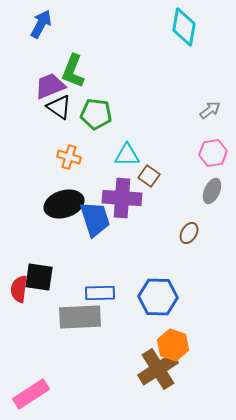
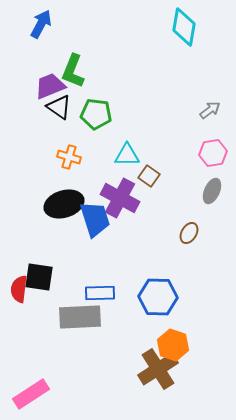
purple cross: moved 2 px left; rotated 24 degrees clockwise
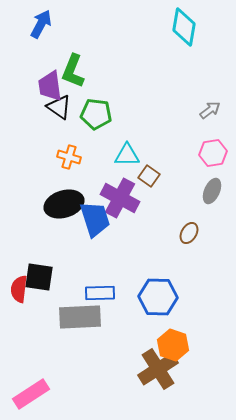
purple trapezoid: rotated 76 degrees counterclockwise
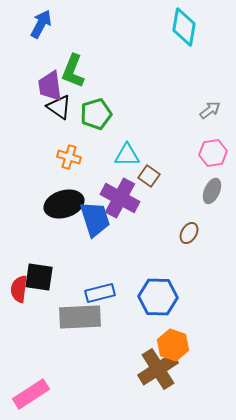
green pentagon: rotated 24 degrees counterclockwise
blue rectangle: rotated 12 degrees counterclockwise
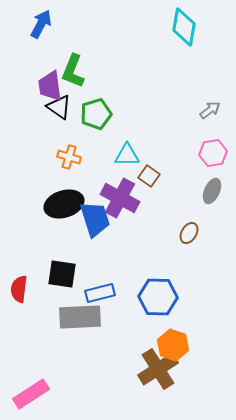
black square: moved 23 px right, 3 px up
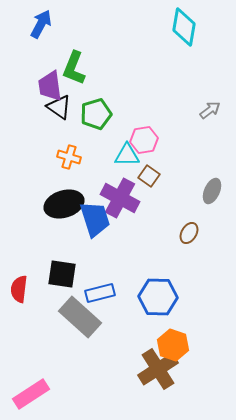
green L-shape: moved 1 px right, 3 px up
pink hexagon: moved 69 px left, 13 px up
gray rectangle: rotated 45 degrees clockwise
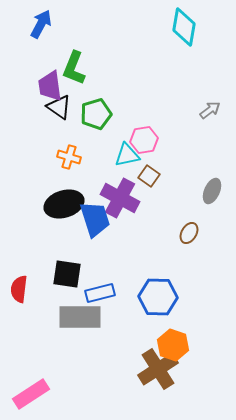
cyan triangle: rotated 12 degrees counterclockwise
black square: moved 5 px right
gray rectangle: rotated 42 degrees counterclockwise
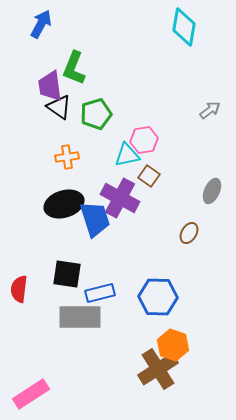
orange cross: moved 2 px left; rotated 25 degrees counterclockwise
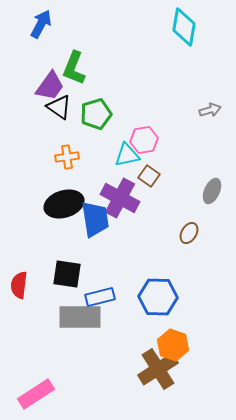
purple trapezoid: rotated 136 degrees counterclockwise
gray arrow: rotated 20 degrees clockwise
blue trapezoid: rotated 9 degrees clockwise
red semicircle: moved 4 px up
blue rectangle: moved 4 px down
pink rectangle: moved 5 px right
